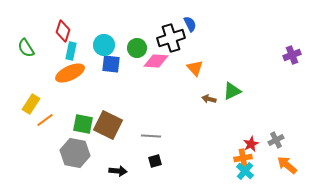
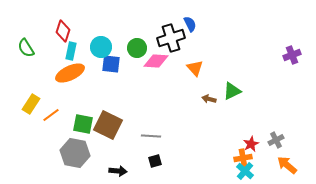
cyan circle: moved 3 px left, 2 px down
orange line: moved 6 px right, 5 px up
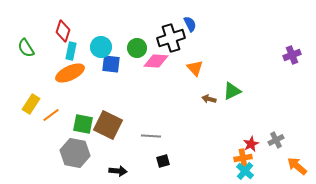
black square: moved 8 px right
orange arrow: moved 10 px right, 1 px down
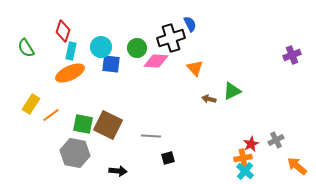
black square: moved 5 px right, 3 px up
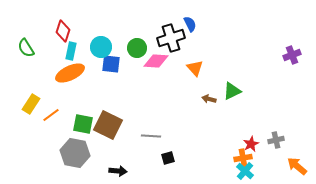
gray cross: rotated 14 degrees clockwise
